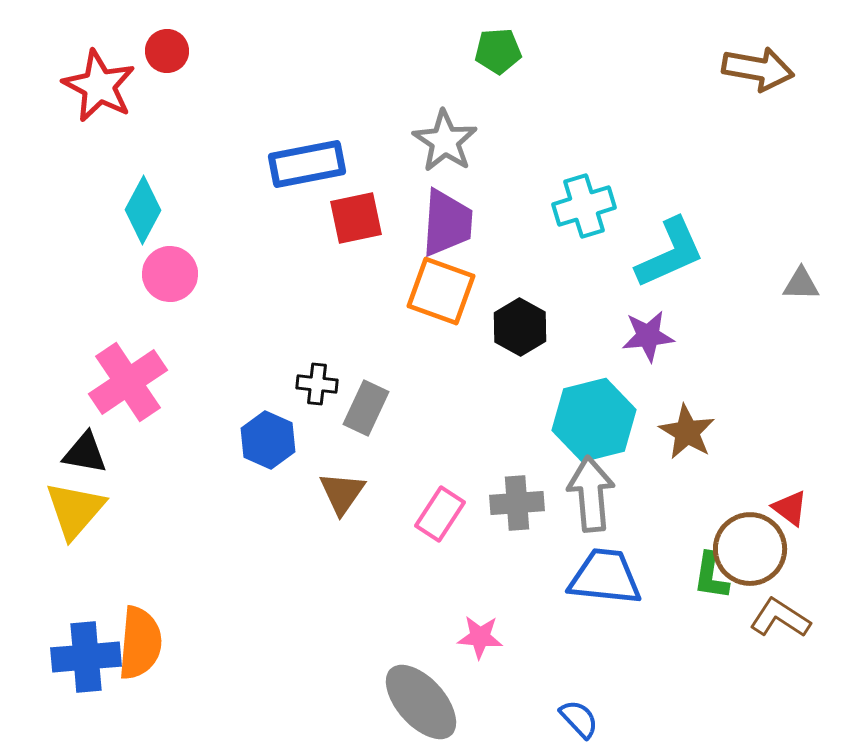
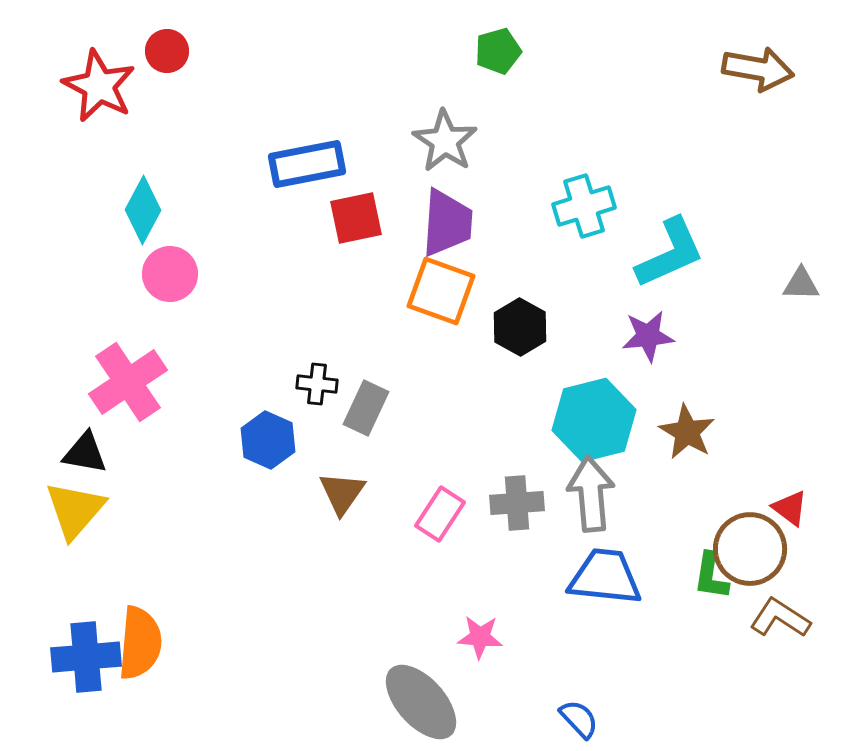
green pentagon: rotated 12 degrees counterclockwise
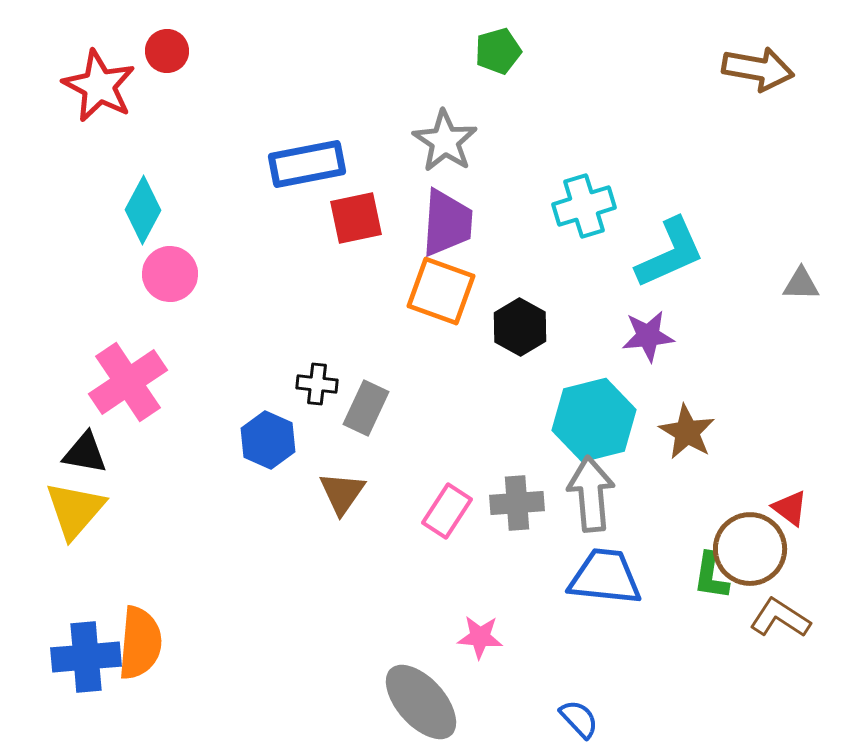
pink rectangle: moved 7 px right, 3 px up
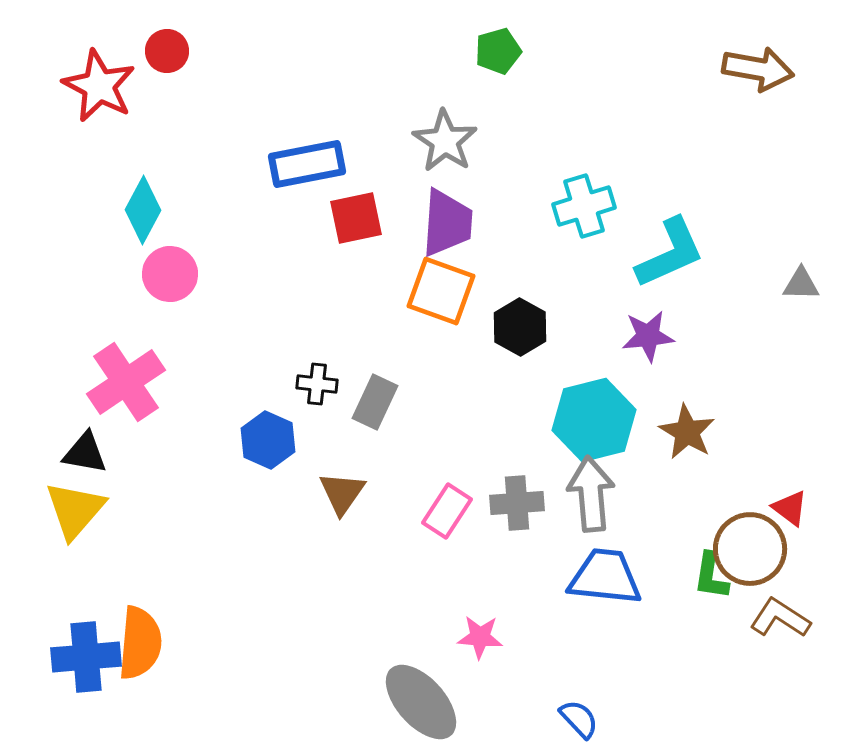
pink cross: moved 2 px left
gray rectangle: moved 9 px right, 6 px up
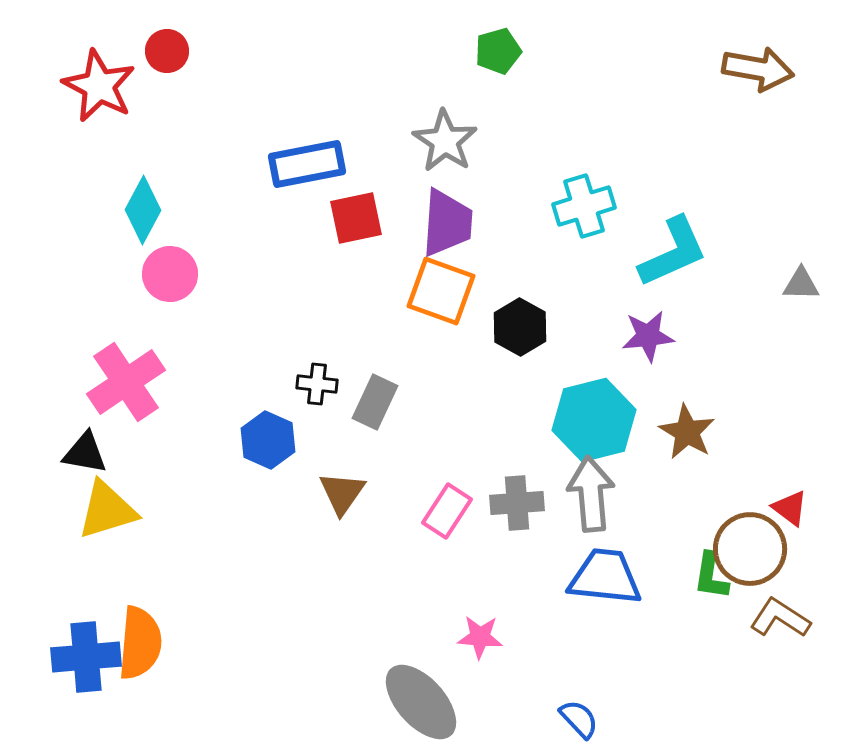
cyan L-shape: moved 3 px right, 1 px up
yellow triangle: moved 32 px right; rotated 32 degrees clockwise
